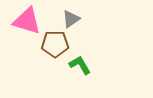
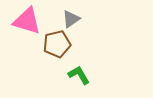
brown pentagon: moved 2 px right; rotated 12 degrees counterclockwise
green L-shape: moved 1 px left, 10 px down
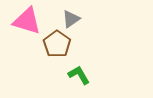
brown pentagon: rotated 24 degrees counterclockwise
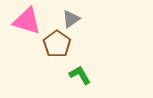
green L-shape: moved 1 px right
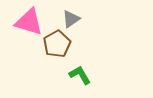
pink triangle: moved 2 px right, 1 px down
brown pentagon: rotated 8 degrees clockwise
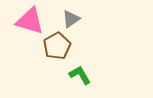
pink triangle: moved 1 px right, 1 px up
brown pentagon: moved 2 px down
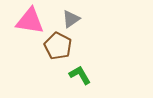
pink triangle: rotated 8 degrees counterclockwise
brown pentagon: moved 1 px right; rotated 16 degrees counterclockwise
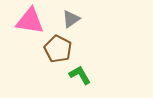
brown pentagon: moved 3 px down
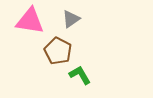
brown pentagon: moved 2 px down
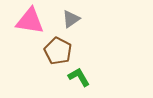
green L-shape: moved 1 px left, 2 px down
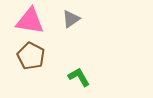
brown pentagon: moved 27 px left, 5 px down
